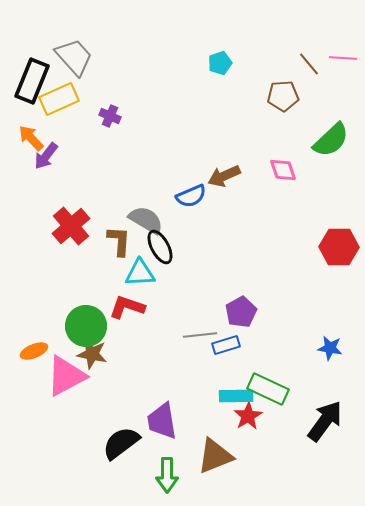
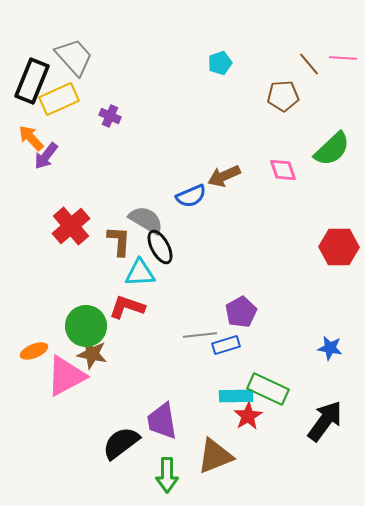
green semicircle: moved 1 px right, 9 px down
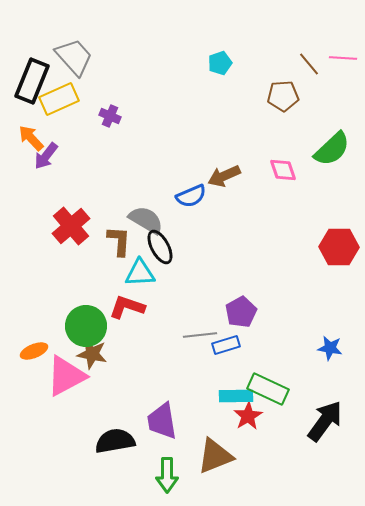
black semicircle: moved 6 px left, 2 px up; rotated 27 degrees clockwise
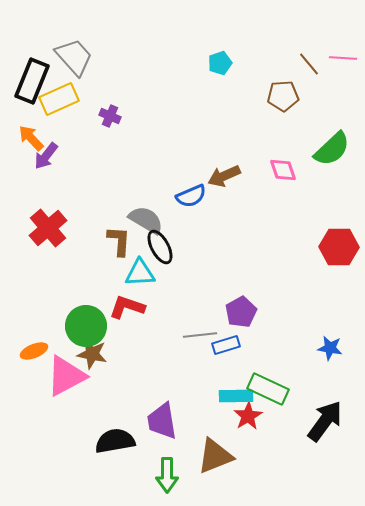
red cross: moved 23 px left, 2 px down
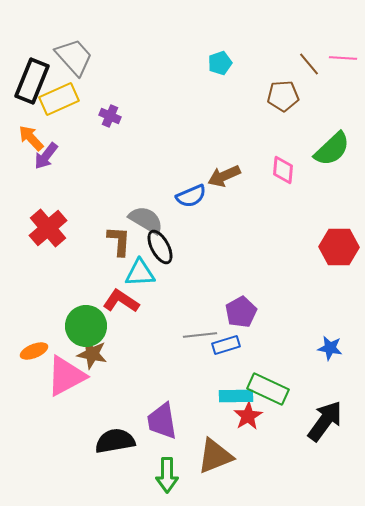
pink diamond: rotated 24 degrees clockwise
red L-shape: moved 6 px left, 6 px up; rotated 15 degrees clockwise
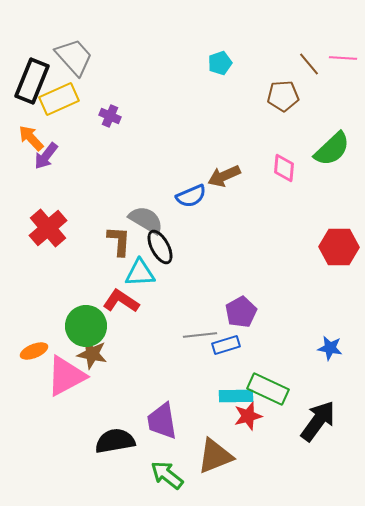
pink diamond: moved 1 px right, 2 px up
red star: rotated 16 degrees clockwise
black arrow: moved 7 px left
green arrow: rotated 128 degrees clockwise
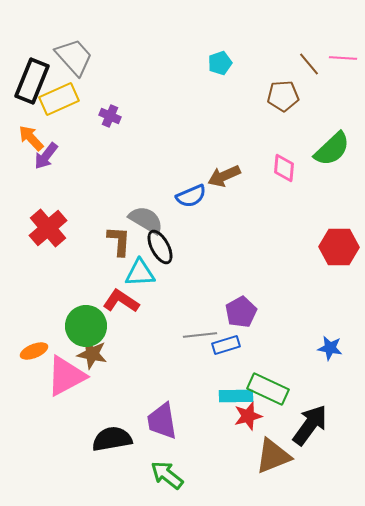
black arrow: moved 8 px left, 4 px down
black semicircle: moved 3 px left, 2 px up
brown triangle: moved 58 px right
